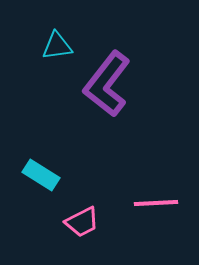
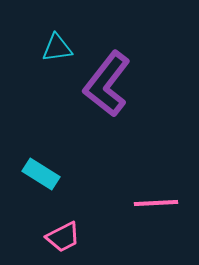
cyan triangle: moved 2 px down
cyan rectangle: moved 1 px up
pink trapezoid: moved 19 px left, 15 px down
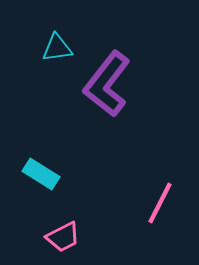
pink line: moved 4 px right; rotated 60 degrees counterclockwise
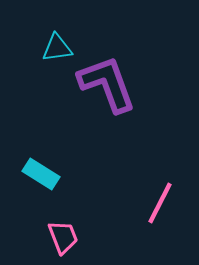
purple L-shape: rotated 122 degrees clockwise
pink trapezoid: rotated 84 degrees counterclockwise
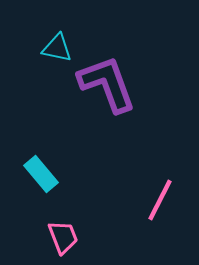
cyan triangle: rotated 20 degrees clockwise
cyan rectangle: rotated 18 degrees clockwise
pink line: moved 3 px up
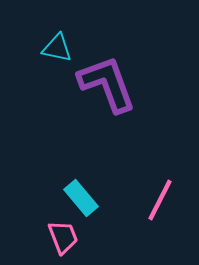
cyan rectangle: moved 40 px right, 24 px down
